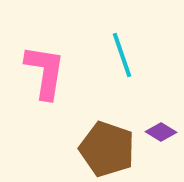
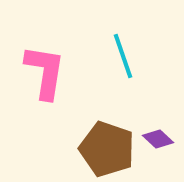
cyan line: moved 1 px right, 1 px down
purple diamond: moved 3 px left, 7 px down; rotated 12 degrees clockwise
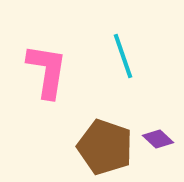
pink L-shape: moved 2 px right, 1 px up
brown pentagon: moved 2 px left, 2 px up
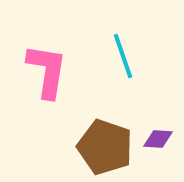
purple diamond: rotated 40 degrees counterclockwise
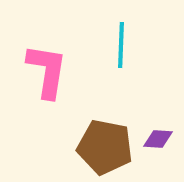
cyan line: moved 2 px left, 11 px up; rotated 21 degrees clockwise
brown pentagon: rotated 8 degrees counterclockwise
